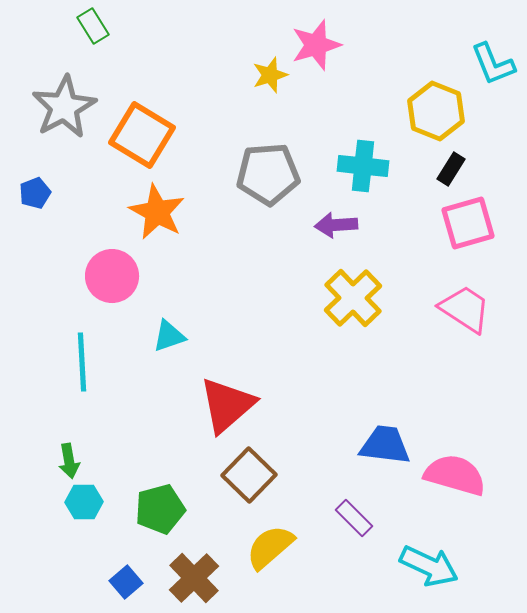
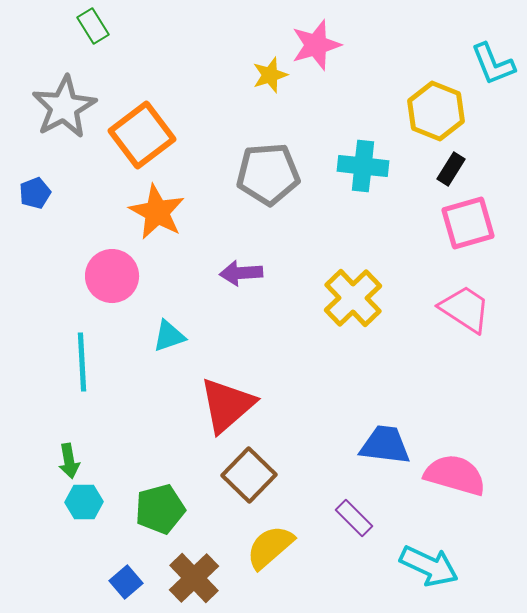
orange square: rotated 22 degrees clockwise
purple arrow: moved 95 px left, 48 px down
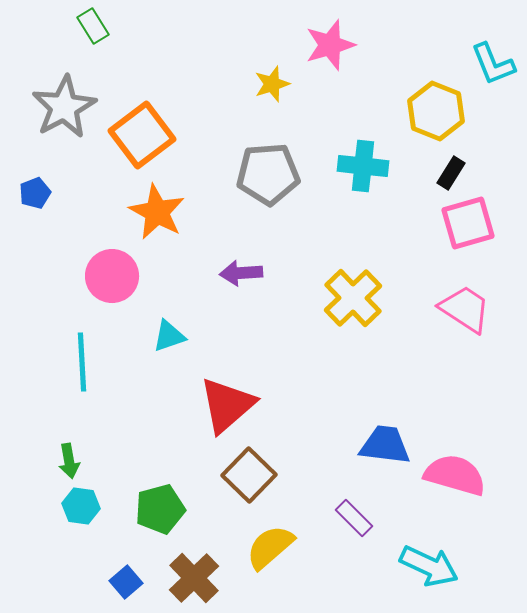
pink star: moved 14 px right
yellow star: moved 2 px right, 9 px down
black rectangle: moved 4 px down
cyan hexagon: moved 3 px left, 4 px down; rotated 9 degrees clockwise
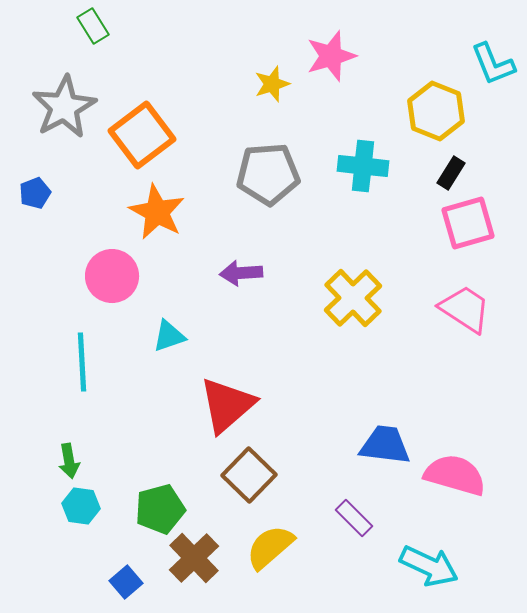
pink star: moved 1 px right, 11 px down
brown cross: moved 20 px up
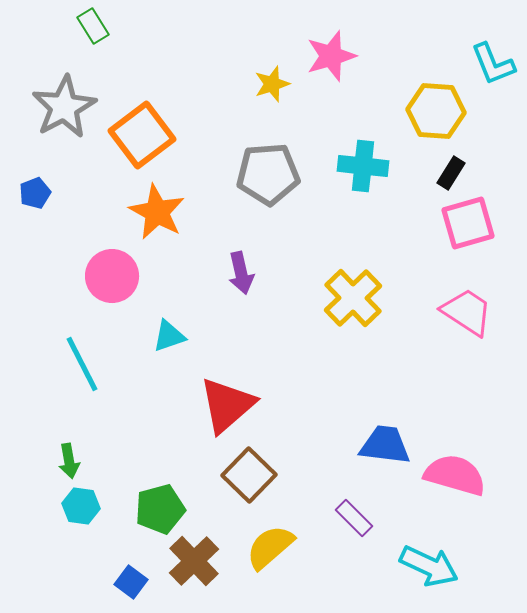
yellow hexagon: rotated 18 degrees counterclockwise
purple arrow: rotated 99 degrees counterclockwise
pink trapezoid: moved 2 px right, 3 px down
cyan line: moved 2 px down; rotated 24 degrees counterclockwise
brown cross: moved 3 px down
blue square: moved 5 px right; rotated 12 degrees counterclockwise
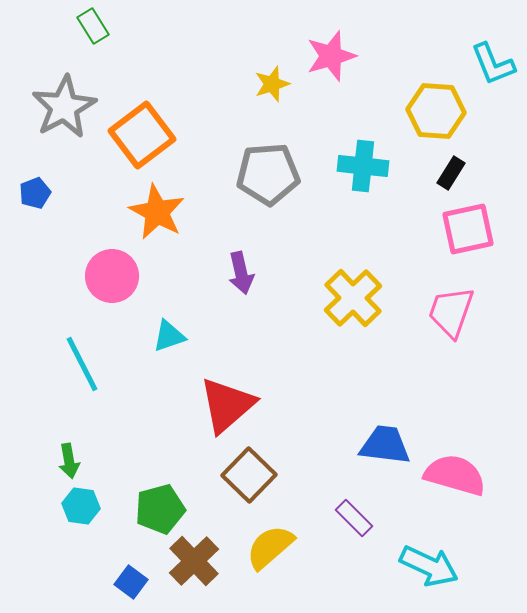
pink square: moved 6 px down; rotated 4 degrees clockwise
pink trapezoid: moved 16 px left; rotated 104 degrees counterclockwise
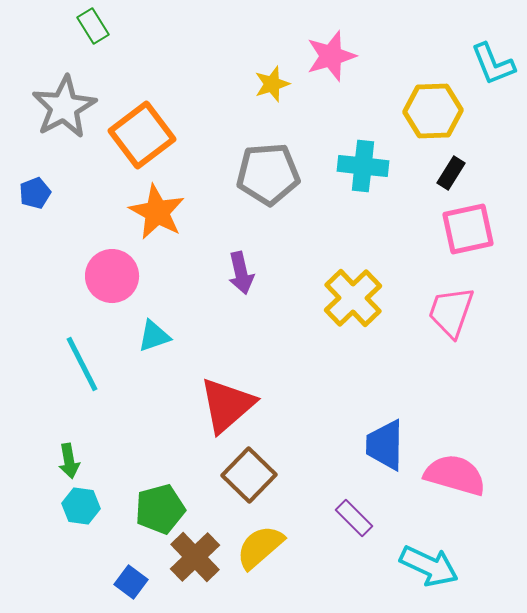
yellow hexagon: moved 3 px left; rotated 6 degrees counterclockwise
cyan triangle: moved 15 px left
blue trapezoid: rotated 96 degrees counterclockwise
yellow semicircle: moved 10 px left
brown cross: moved 1 px right, 4 px up
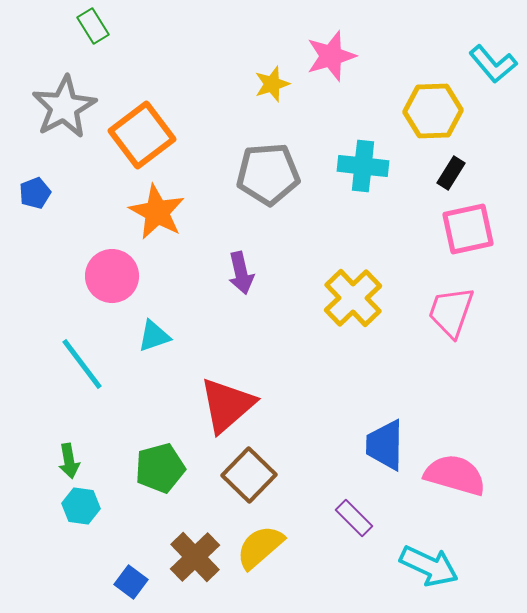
cyan L-shape: rotated 18 degrees counterclockwise
cyan line: rotated 10 degrees counterclockwise
green pentagon: moved 41 px up
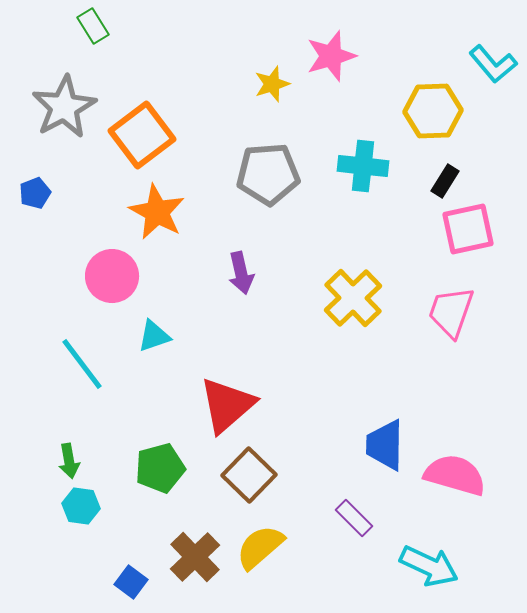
black rectangle: moved 6 px left, 8 px down
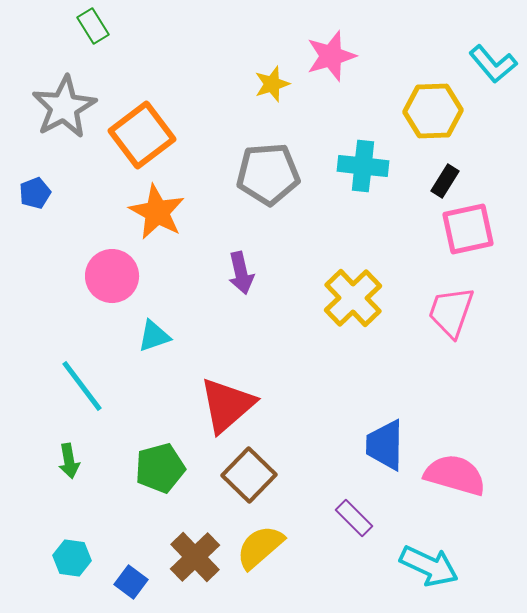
cyan line: moved 22 px down
cyan hexagon: moved 9 px left, 52 px down
